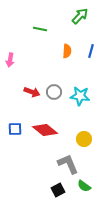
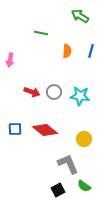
green arrow: rotated 102 degrees counterclockwise
green line: moved 1 px right, 4 px down
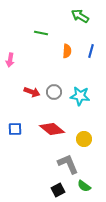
red diamond: moved 7 px right, 1 px up
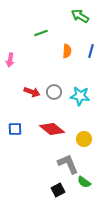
green line: rotated 32 degrees counterclockwise
green semicircle: moved 4 px up
